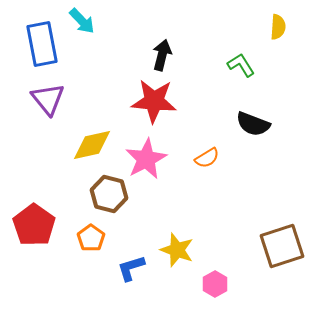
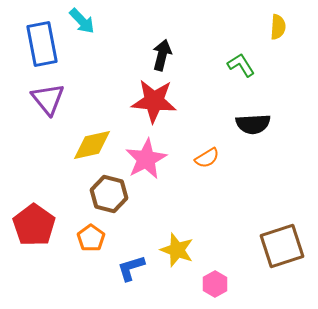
black semicircle: rotated 24 degrees counterclockwise
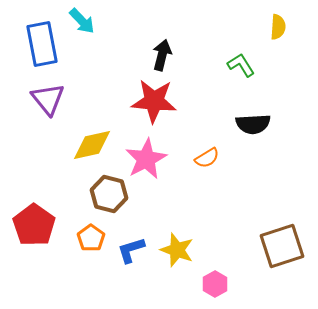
blue L-shape: moved 18 px up
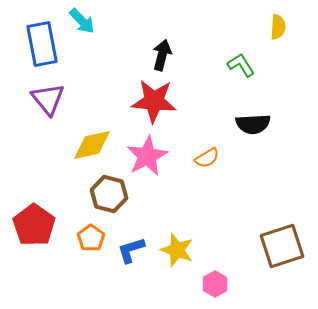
pink star: moved 1 px right, 3 px up
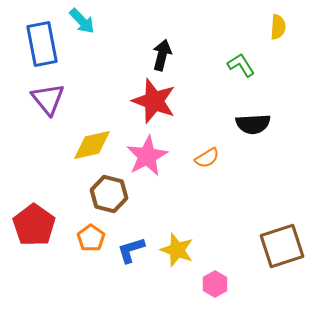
red star: rotated 15 degrees clockwise
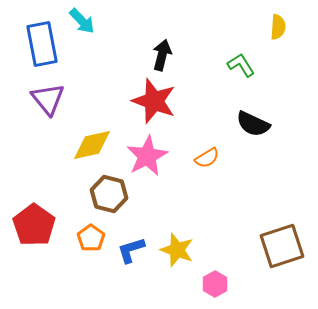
black semicircle: rotated 28 degrees clockwise
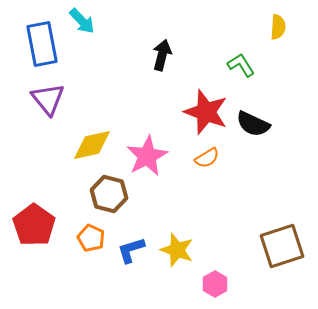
red star: moved 52 px right, 11 px down
orange pentagon: rotated 12 degrees counterclockwise
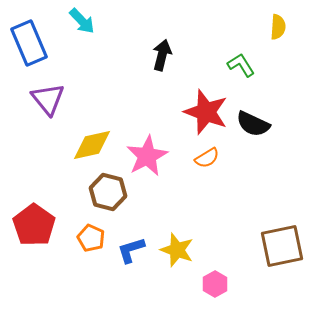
blue rectangle: moved 13 px left, 1 px up; rotated 12 degrees counterclockwise
brown hexagon: moved 1 px left, 2 px up
brown square: rotated 6 degrees clockwise
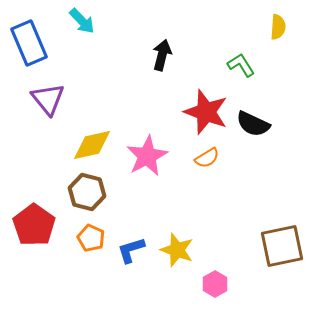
brown hexagon: moved 21 px left
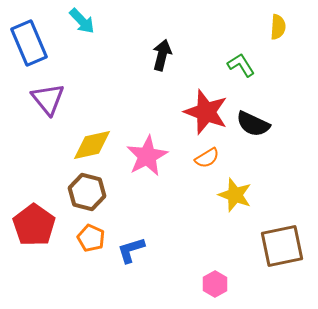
yellow star: moved 58 px right, 55 px up
